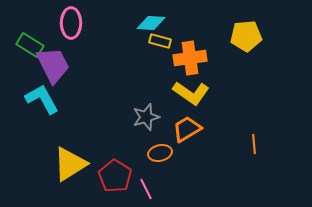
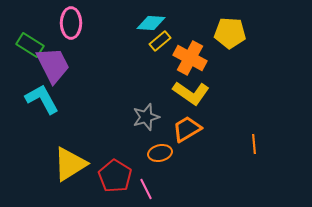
yellow pentagon: moved 16 px left, 3 px up; rotated 8 degrees clockwise
yellow rectangle: rotated 55 degrees counterclockwise
orange cross: rotated 36 degrees clockwise
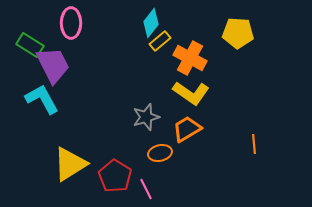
cyan diamond: rotated 56 degrees counterclockwise
yellow pentagon: moved 8 px right
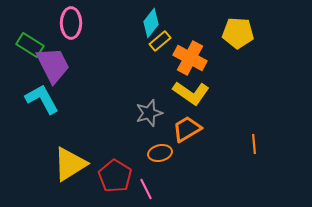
gray star: moved 3 px right, 4 px up
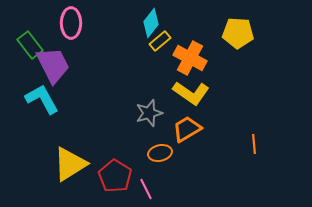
green rectangle: rotated 20 degrees clockwise
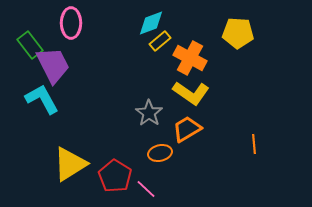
cyan diamond: rotated 32 degrees clockwise
gray star: rotated 20 degrees counterclockwise
pink line: rotated 20 degrees counterclockwise
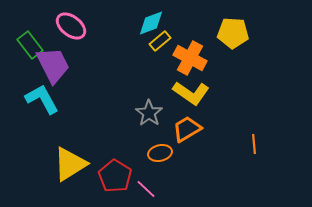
pink ellipse: moved 3 px down; rotated 52 degrees counterclockwise
yellow pentagon: moved 5 px left
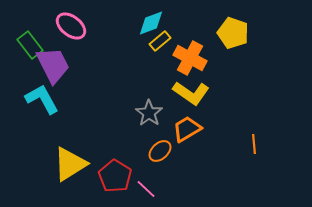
yellow pentagon: rotated 16 degrees clockwise
orange ellipse: moved 2 px up; rotated 30 degrees counterclockwise
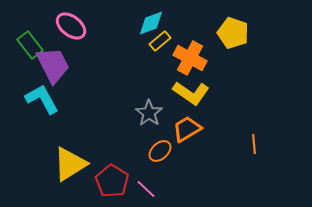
red pentagon: moved 3 px left, 5 px down
